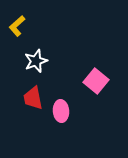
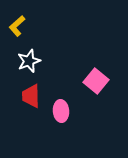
white star: moved 7 px left
red trapezoid: moved 2 px left, 2 px up; rotated 10 degrees clockwise
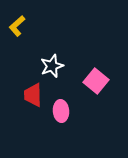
white star: moved 23 px right, 5 px down
red trapezoid: moved 2 px right, 1 px up
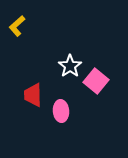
white star: moved 18 px right; rotated 15 degrees counterclockwise
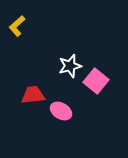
white star: rotated 20 degrees clockwise
red trapezoid: rotated 85 degrees clockwise
pink ellipse: rotated 55 degrees counterclockwise
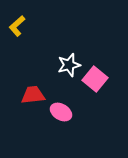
white star: moved 1 px left, 1 px up
pink square: moved 1 px left, 2 px up
pink ellipse: moved 1 px down
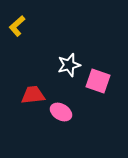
pink square: moved 3 px right, 2 px down; rotated 20 degrees counterclockwise
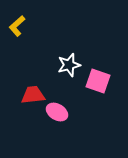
pink ellipse: moved 4 px left
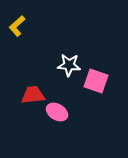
white star: rotated 20 degrees clockwise
pink square: moved 2 px left
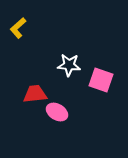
yellow L-shape: moved 1 px right, 2 px down
pink square: moved 5 px right, 1 px up
red trapezoid: moved 2 px right, 1 px up
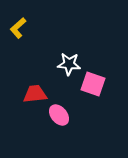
white star: moved 1 px up
pink square: moved 8 px left, 4 px down
pink ellipse: moved 2 px right, 3 px down; rotated 20 degrees clockwise
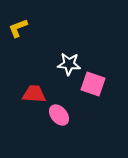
yellow L-shape: rotated 20 degrees clockwise
red trapezoid: moved 1 px left; rotated 10 degrees clockwise
